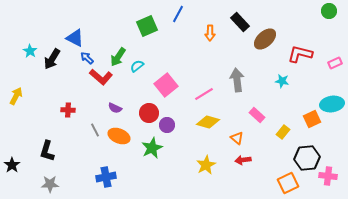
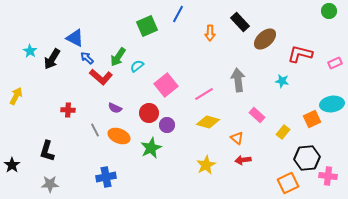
gray arrow at (237, 80): moved 1 px right
green star at (152, 148): moved 1 px left
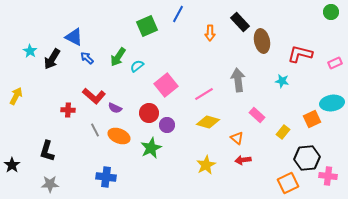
green circle at (329, 11): moved 2 px right, 1 px down
blue triangle at (75, 38): moved 1 px left, 1 px up
brown ellipse at (265, 39): moved 3 px left, 2 px down; rotated 60 degrees counterclockwise
red L-shape at (101, 77): moved 7 px left, 19 px down
cyan ellipse at (332, 104): moved 1 px up
blue cross at (106, 177): rotated 18 degrees clockwise
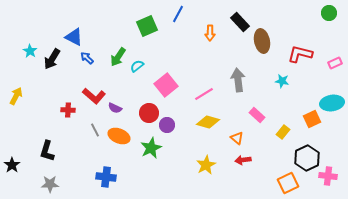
green circle at (331, 12): moved 2 px left, 1 px down
black hexagon at (307, 158): rotated 20 degrees counterclockwise
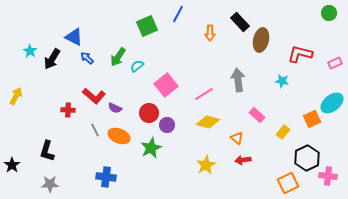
brown ellipse at (262, 41): moved 1 px left, 1 px up; rotated 25 degrees clockwise
cyan ellipse at (332, 103): rotated 30 degrees counterclockwise
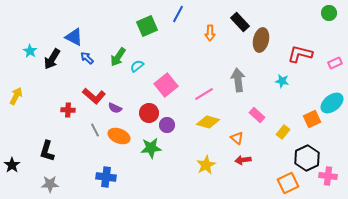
green star at (151, 148): rotated 20 degrees clockwise
